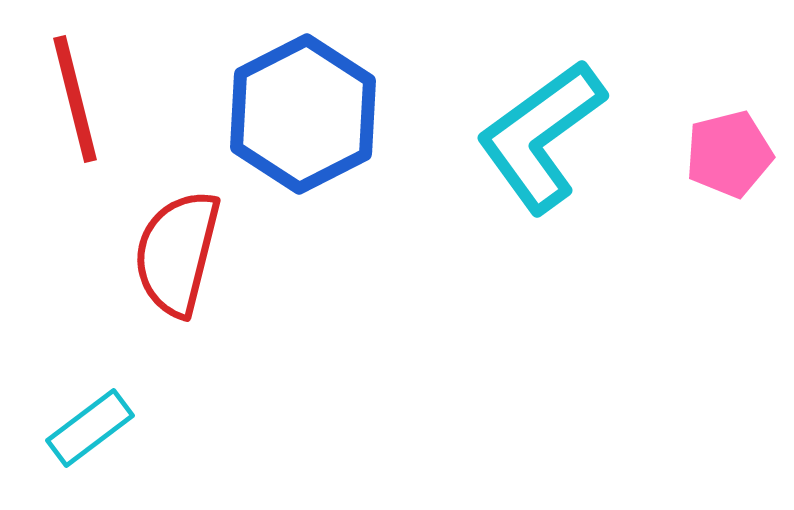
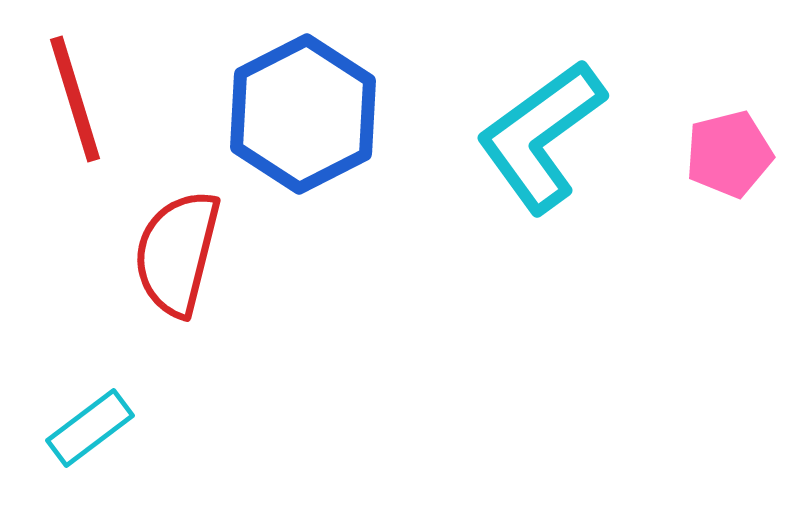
red line: rotated 3 degrees counterclockwise
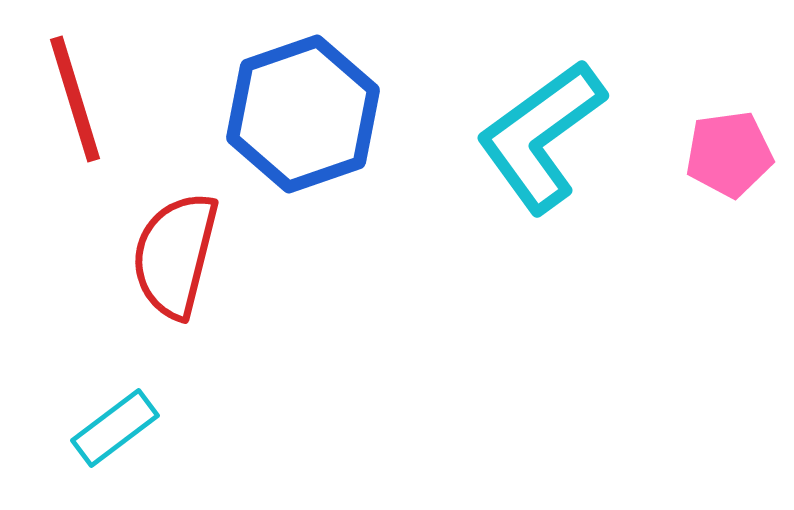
blue hexagon: rotated 8 degrees clockwise
pink pentagon: rotated 6 degrees clockwise
red semicircle: moved 2 px left, 2 px down
cyan rectangle: moved 25 px right
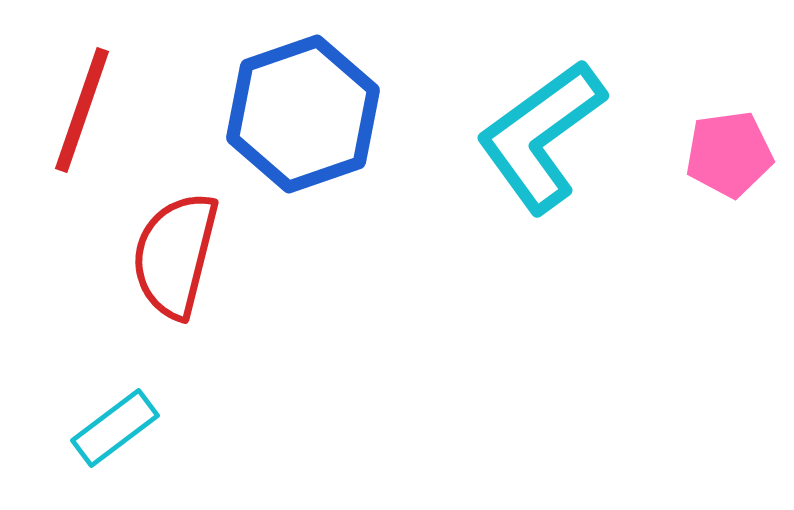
red line: moved 7 px right, 11 px down; rotated 36 degrees clockwise
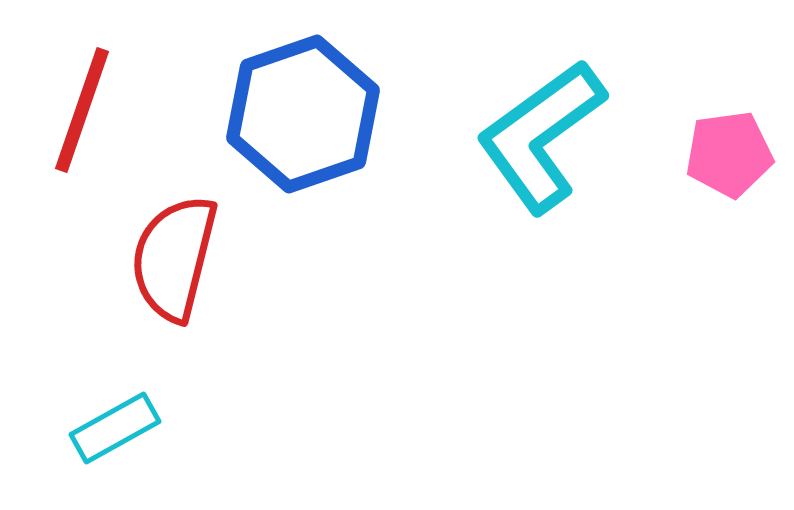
red semicircle: moved 1 px left, 3 px down
cyan rectangle: rotated 8 degrees clockwise
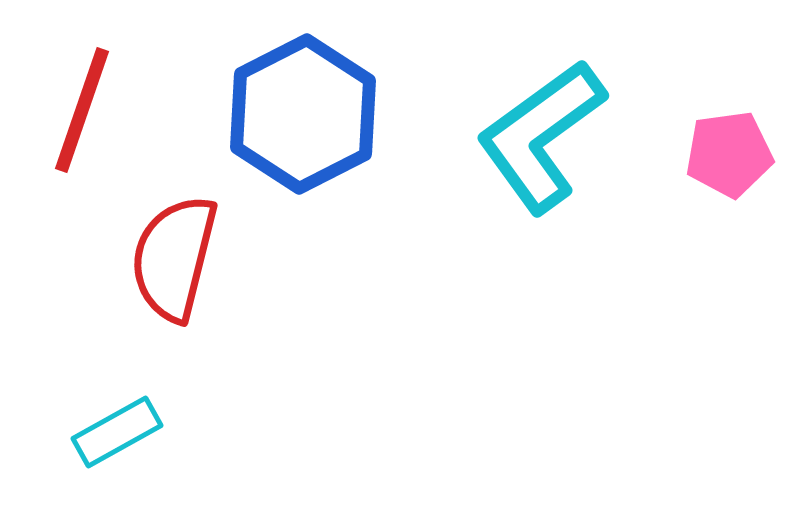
blue hexagon: rotated 8 degrees counterclockwise
cyan rectangle: moved 2 px right, 4 px down
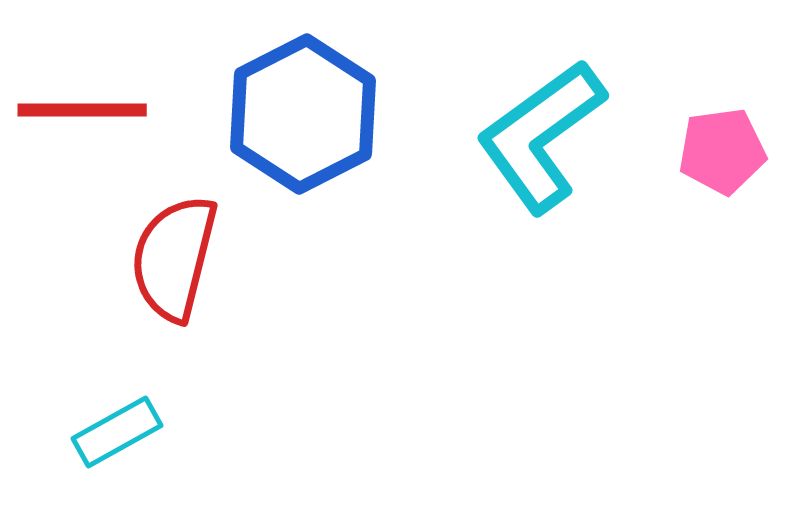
red line: rotated 71 degrees clockwise
pink pentagon: moved 7 px left, 3 px up
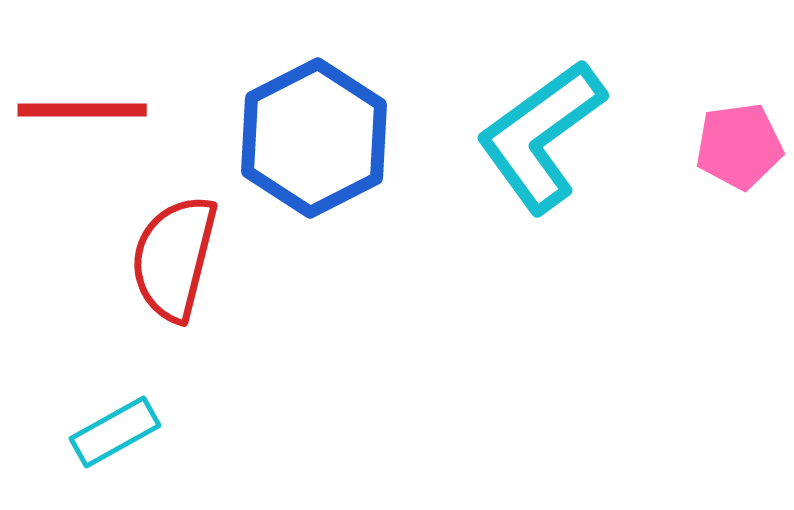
blue hexagon: moved 11 px right, 24 px down
pink pentagon: moved 17 px right, 5 px up
cyan rectangle: moved 2 px left
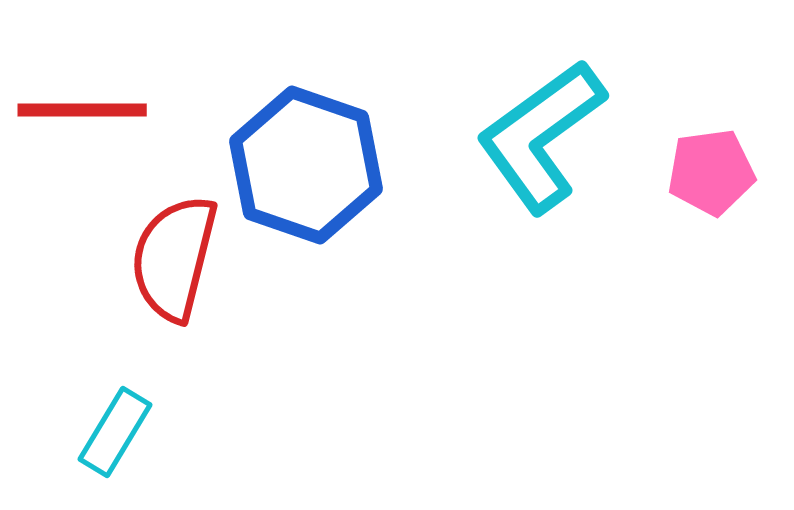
blue hexagon: moved 8 px left, 27 px down; rotated 14 degrees counterclockwise
pink pentagon: moved 28 px left, 26 px down
cyan rectangle: rotated 30 degrees counterclockwise
